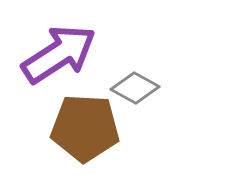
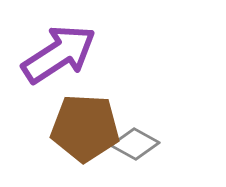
gray diamond: moved 56 px down
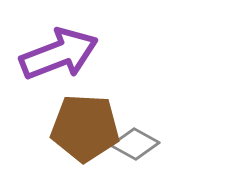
purple arrow: rotated 12 degrees clockwise
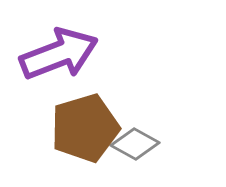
brown pentagon: rotated 20 degrees counterclockwise
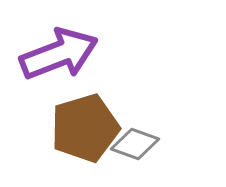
gray diamond: rotated 9 degrees counterclockwise
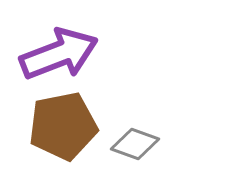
brown pentagon: moved 22 px left, 2 px up; rotated 6 degrees clockwise
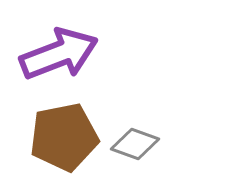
brown pentagon: moved 1 px right, 11 px down
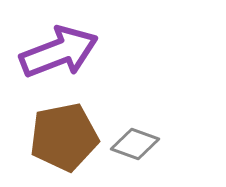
purple arrow: moved 2 px up
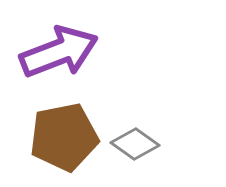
gray diamond: rotated 15 degrees clockwise
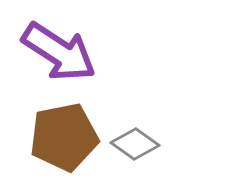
purple arrow: rotated 54 degrees clockwise
